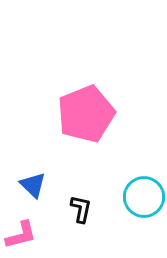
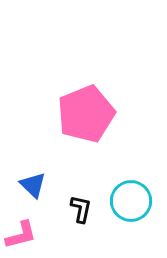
cyan circle: moved 13 px left, 4 px down
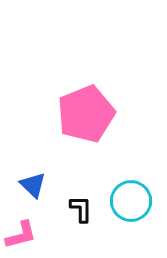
black L-shape: rotated 12 degrees counterclockwise
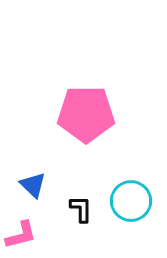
pink pentagon: rotated 22 degrees clockwise
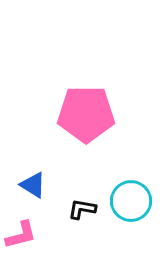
blue triangle: rotated 12 degrees counterclockwise
black L-shape: moved 1 px right; rotated 80 degrees counterclockwise
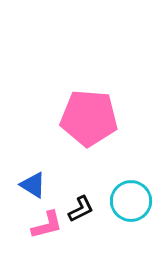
pink pentagon: moved 3 px right, 4 px down; rotated 4 degrees clockwise
black L-shape: moved 1 px left; rotated 144 degrees clockwise
pink L-shape: moved 26 px right, 10 px up
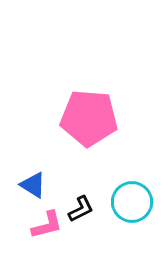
cyan circle: moved 1 px right, 1 px down
